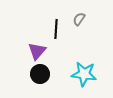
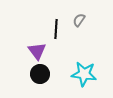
gray semicircle: moved 1 px down
purple triangle: rotated 18 degrees counterclockwise
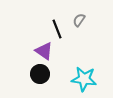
black line: moved 1 px right; rotated 24 degrees counterclockwise
purple triangle: moved 7 px right; rotated 18 degrees counterclockwise
cyan star: moved 5 px down
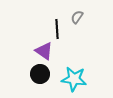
gray semicircle: moved 2 px left, 3 px up
black line: rotated 18 degrees clockwise
cyan star: moved 10 px left
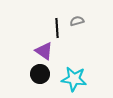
gray semicircle: moved 4 px down; rotated 40 degrees clockwise
black line: moved 1 px up
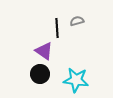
cyan star: moved 2 px right, 1 px down
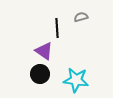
gray semicircle: moved 4 px right, 4 px up
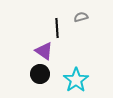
cyan star: rotated 30 degrees clockwise
